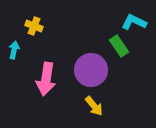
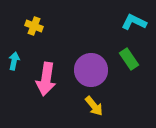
green rectangle: moved 10 px right, 13 px down
cyan arrow: moved 11 px down
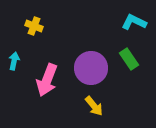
purple circle: moved 2 px up
pink arrow: moved 1 px right, 1 px down; rotated 12 degrees clockwise
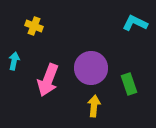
cyan L-shape: moved 1 px right, 1 px down
green rectangle: moved 25 px down; rotated 15 degrees clockwise
pink arrow: moved 1 px right
yellow arrow: rotated 135 degrees counterclockwise
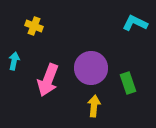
green rectangle: moved 1 px left, 1 px up
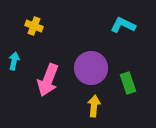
cyan L-shape: moved 12 px left, 2 px down
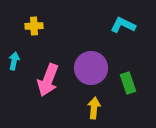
yellow cross: rotated 24 degrees counterclockwise
yellow arrow: moved 2 px down
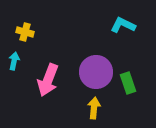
yellow cross: moved 9 px left, 6 px down; rotated 18 degrees clockwise
purple circle: moved 5 px right, 4 px down
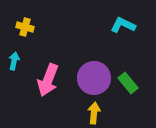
yellow cross: moved 5 px up
purple circle: moved 2 px left, 6 px down
green rectangle: rotated 20 degrees counterclockwise
yellow arrow: moved 5 px down
